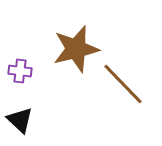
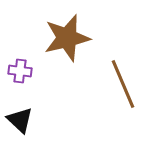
brown star: moved 9 px left, 11 px up
brown line: rotated 21 degrees clockwise
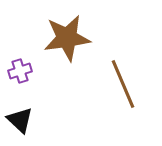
brown star: rotated 6 degrees clockwise
purple cross: rotated 25 degrees counterclockwise
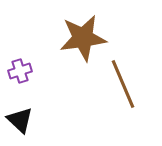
brown star: moved 16 px right
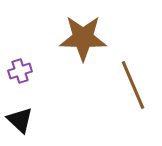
brown star: rotated 9 degrees clockwise
brown line: moved 10 px right, 1 px down
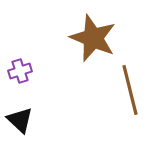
brown star: moved 10 px right; rotated 21 degrees clockwise
brown line: moved 3 px left, 5 px down; rotated 9 degrees clockwise
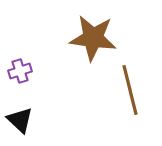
brown star: rotated 15 degrees counterclockwise
